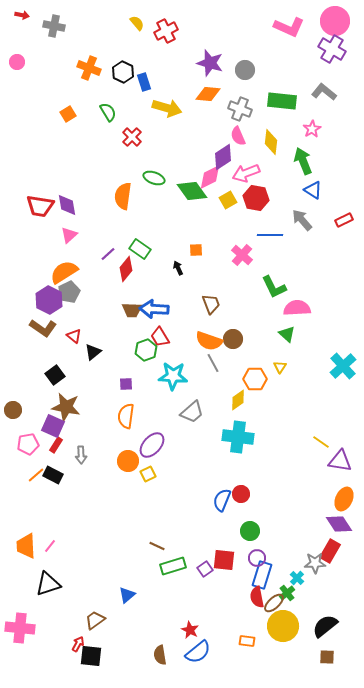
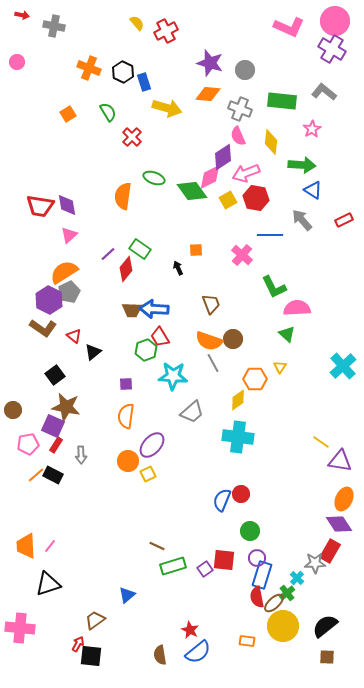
green arrow at (303, 161): moved 1 px left, 4 px down; rotated 116 degrees clockwise
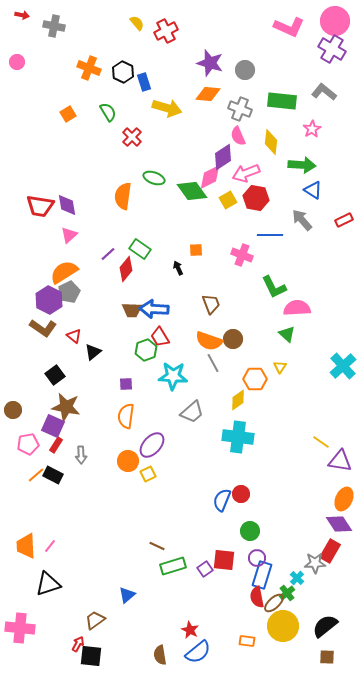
pink cross at (242, 255): rotated 20 degrees counterclockwise
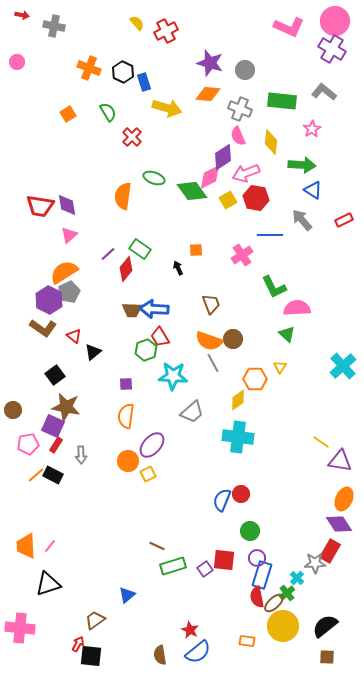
pink cross at (242, 255): rotated 35 degrees clockwise
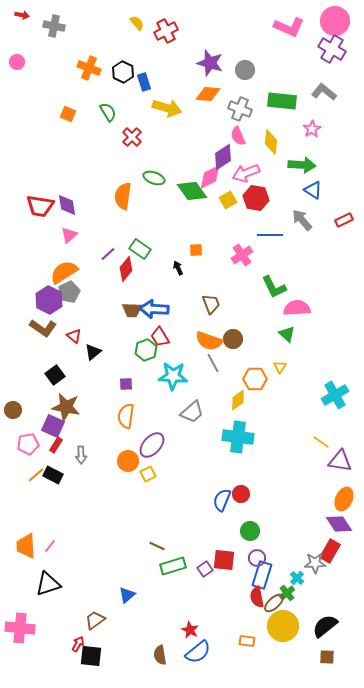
orange square at (68, 114): rotated 35 degrees counterclockwise
cyan cross at (343, 366): moved 8 px left, 29 px down; rotated 12 degrees clockwise
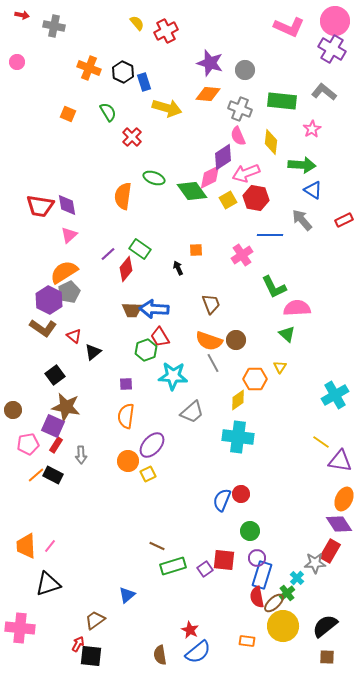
brown circle at (233, 339): moved 3 px right, 1 px down
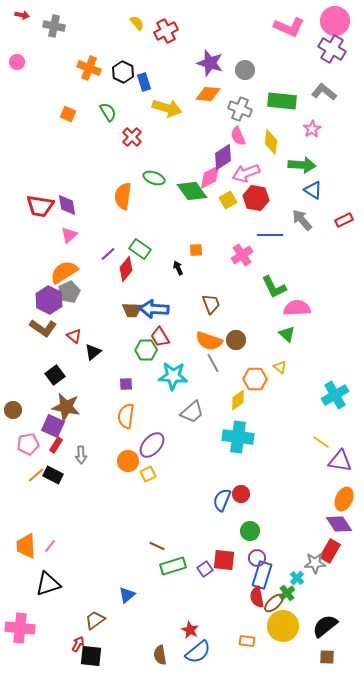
green hexagon at (146, 350): rotated 20 degrees clockwise
yellow triangle at (280, 367): rotated 24 degrees counterclockwise
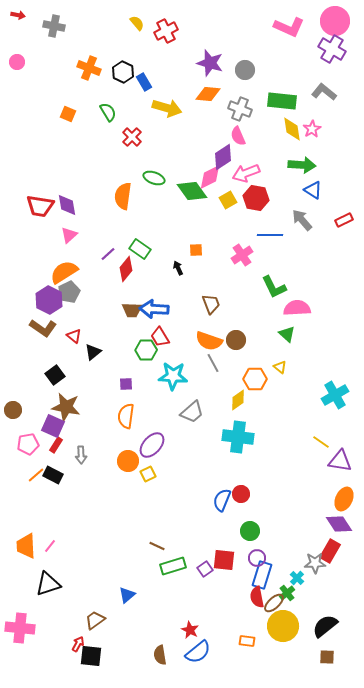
red arrow at (22, 15): moved 4 px left
blue rectangle at (144, 82): rotated 12 degrees counterclockwise
yellow diamond at (271, 142): moved 21 px right, 13 px up; rotated 15 degrees counterclockwise
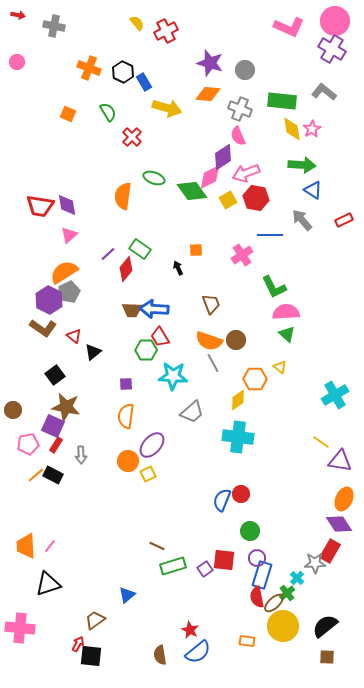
pink semicircle at (297, 308): moved 11 px left, 4 px down
